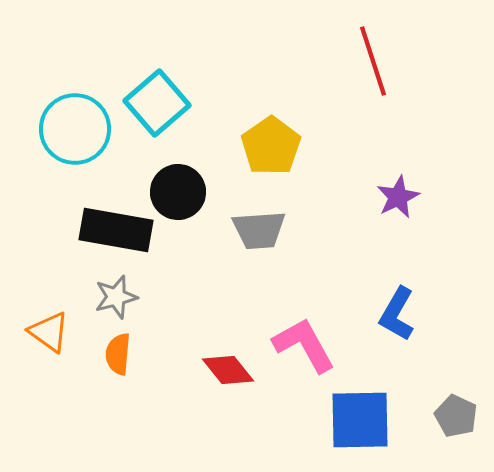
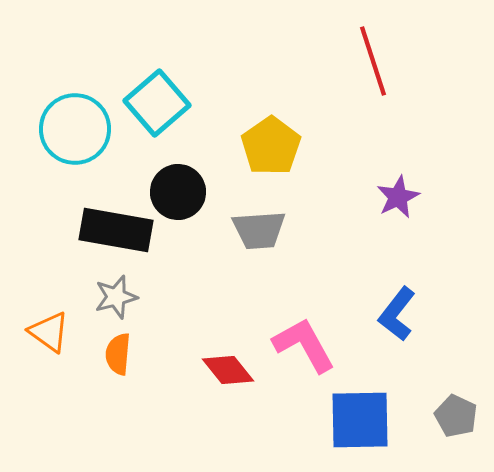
blue L-shape: rotated 8 degrees clockwise
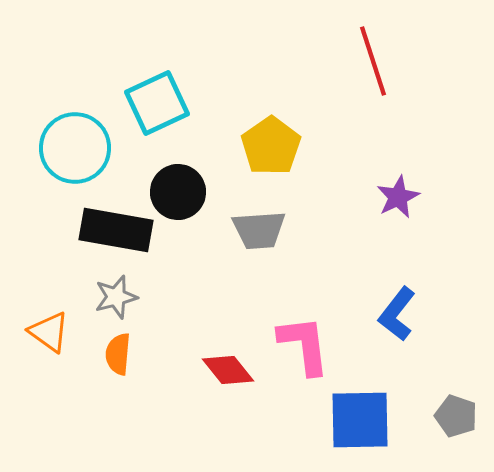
cyan square: rotated 16 degrees clockwise
cyan circle: moved 19 px down
pink L-shape: rotated 22 degrees clockwise
gray pentagon: rotated 6 degrees counterclockwise
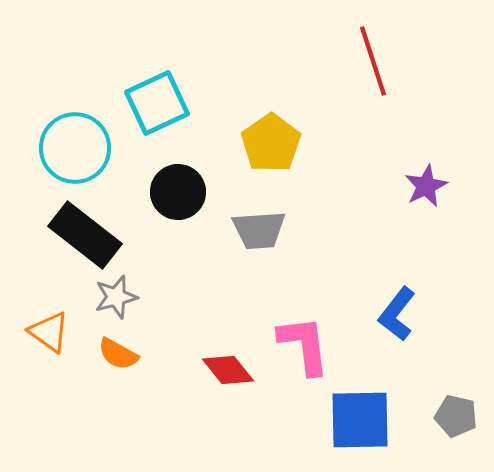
yellow pentagon: moved 3 px up
purple star: moved 28 px right, 11 px up
black rectangle: moved 31 px left, 5 px down; rotated 28 degrees clockwise
orange semicircle: rotated 66 degrees counterclockwise
gray pentagon: rotated 6 degrees counterclockwise
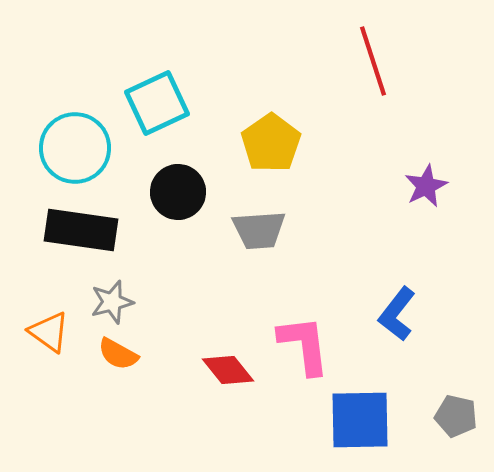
black rectangle: moved 4 px left, 5 px up; rotated 30 degrees counterclockwise
gray star: moved 4 px left, 5 px down
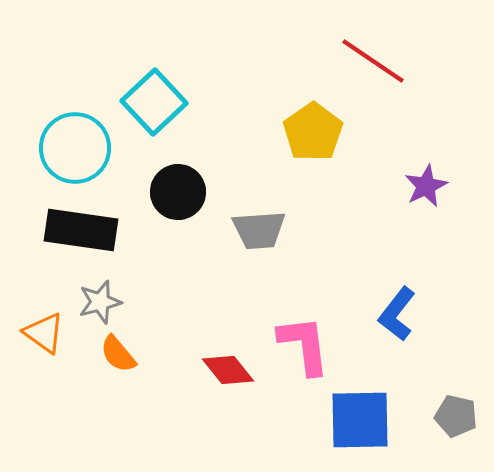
red line: rotated 38 degrees counterclockwise
cyan square: moved 3 px left, 1 px up; rotated 18 degrees counterclockwise
yellow pentagon: moved 42 px right, 11 px up
gray star: moved 12 px left
orange triangle: moved 5 px left, 1 px down
orange semicircle: rotated 21 degrees clockwise
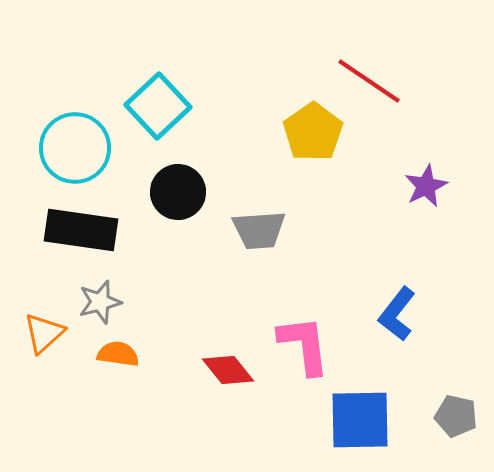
red line: moved 4 px left, 20 px down
cyan square: moved 4 px right, 4 px down
orange triangle: rotated 42 degrees clockwise
orange semicircle: rotated 138 degrees clockwise
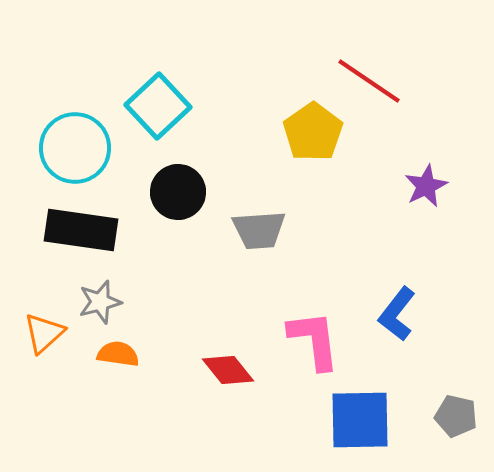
pink L-shape: moved 10 px right, 5 px up
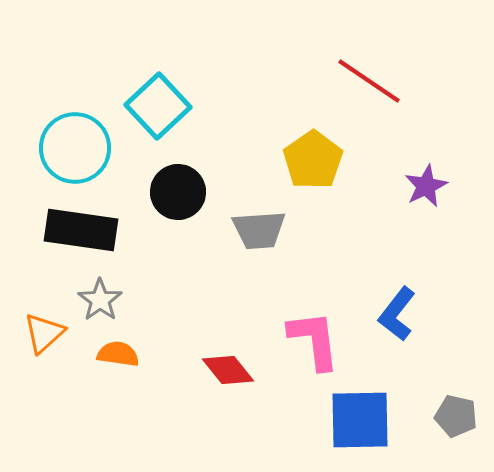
yellow pentagon: moved 28 px down
gray star: moved 2 px up; rotated 21 degrees counterclockwise
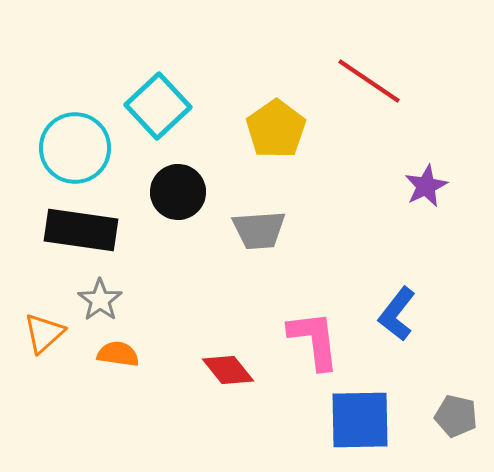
yellow pentagon: moved 37 px left, 31 px up
